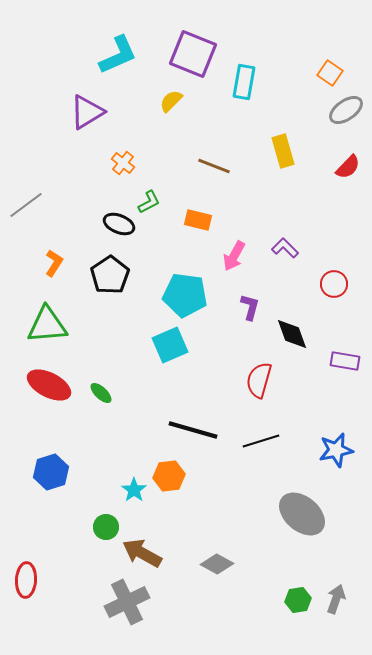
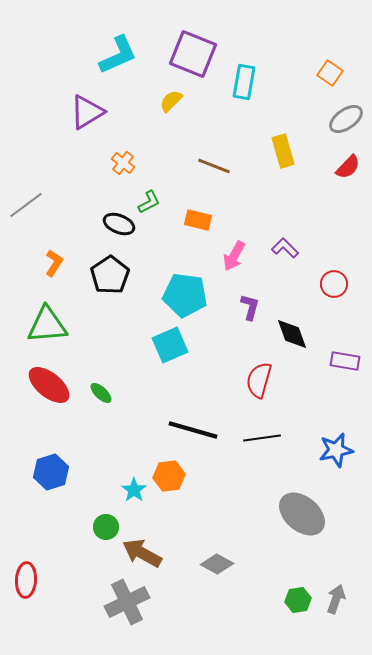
gray ellipse at (346, 110): moved 9 px down
red ellipse at (49, 385): rotated 12 degrees clockwise
black line at (261, 441): moved 1 px right, 3 px up; rotated 9 degrees clockwise
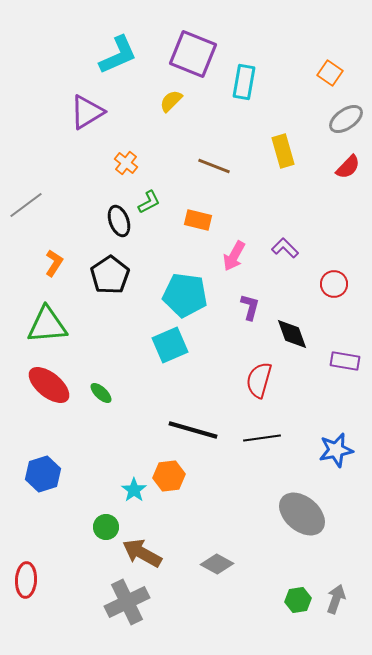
orange cross at (123, 163): moved 3 px right
black ellipse at (119, 224): moved 3 px up; rotated 48 degrees clockwise
blue hexagon at (51, 472): moved 8 px left, 2 px down
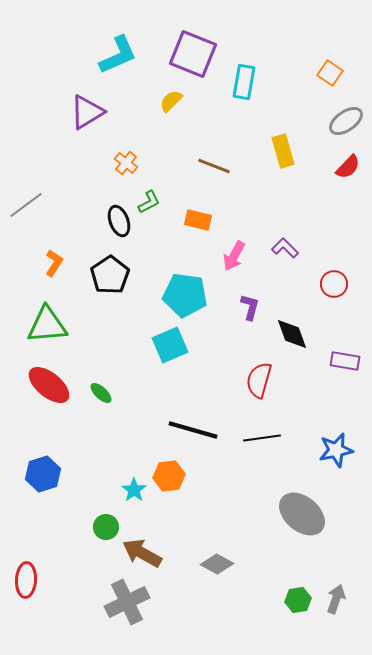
gray ellipse at (346, 119): moved 2 px down
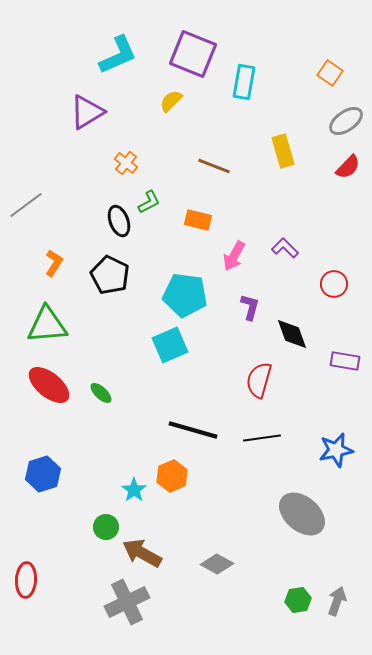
black pentagon at (110, 275): rotated 12 degrees counterclockwise
orange hexagon at (169, 476): moved 3 px right; rotated 16 degrees counterclockwise
gray arrow at (336, 599): moved 1 px right, 2 px down
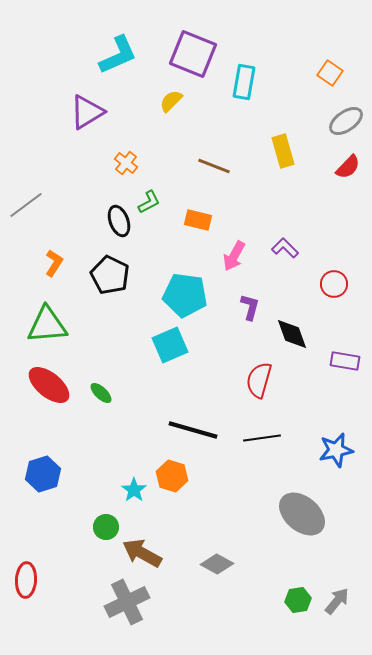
orange hexagon at (172, 476): rotated 20 degrees counterclockwise
gray arrow at (337, 601): rotated 20 degrees clockwise
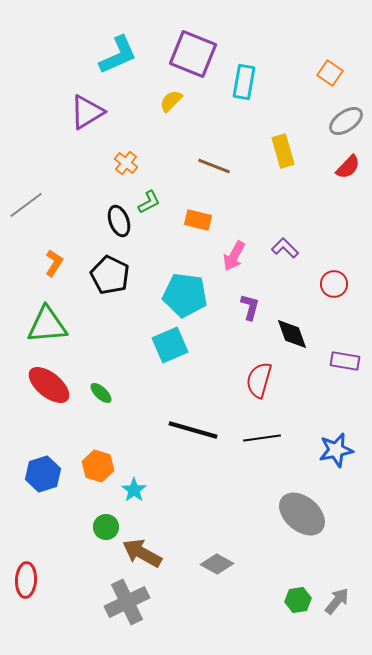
orange hexagon at (172, 476): moved 74 px left, 10 px up
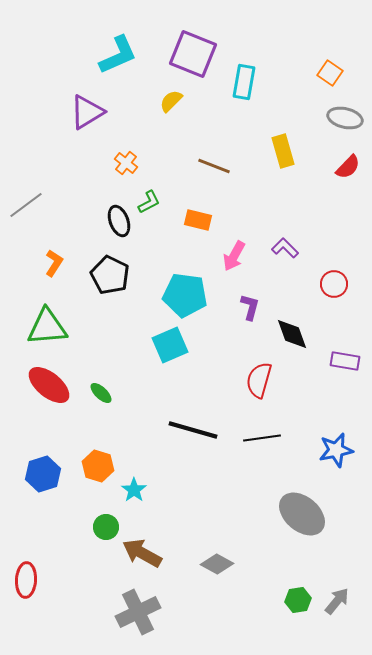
gray ellipse at (346, 121): moved 1 px left, 3 px up; rotated 48 degrees clockwise
green triangle at (47, 325): moved 2 px down
gray cross at (127, 602): moved 11 px right, 10 px down
